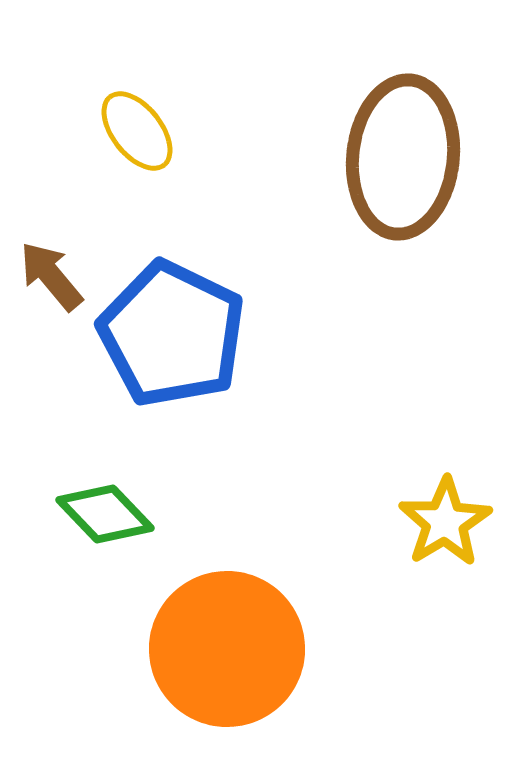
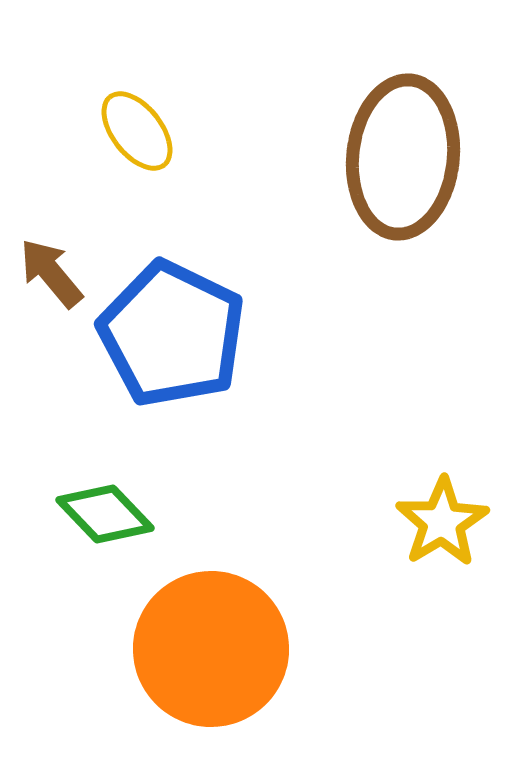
brown arrow: moved 3 px up
yellow star: moved 3 px left
orange circle: moved 16 px left
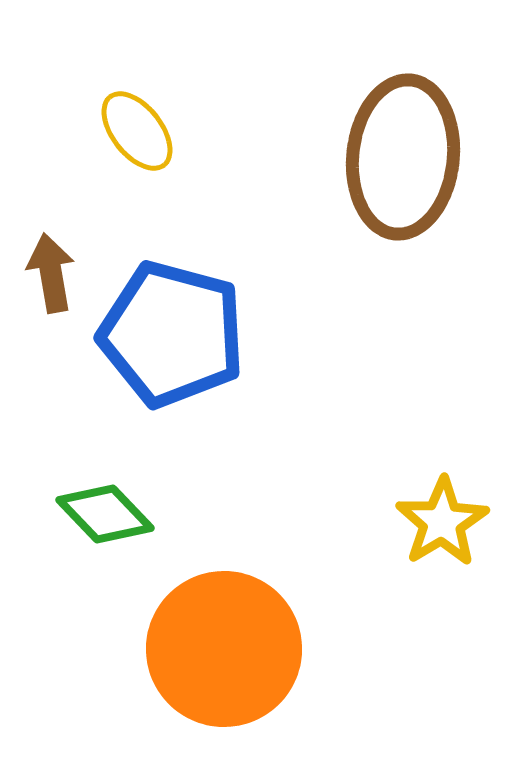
brown arrow: rotated 30 degrees clockwise
blue pentagon: rotated 11 degrees counterclockwise
orange circle: moved 13 px right
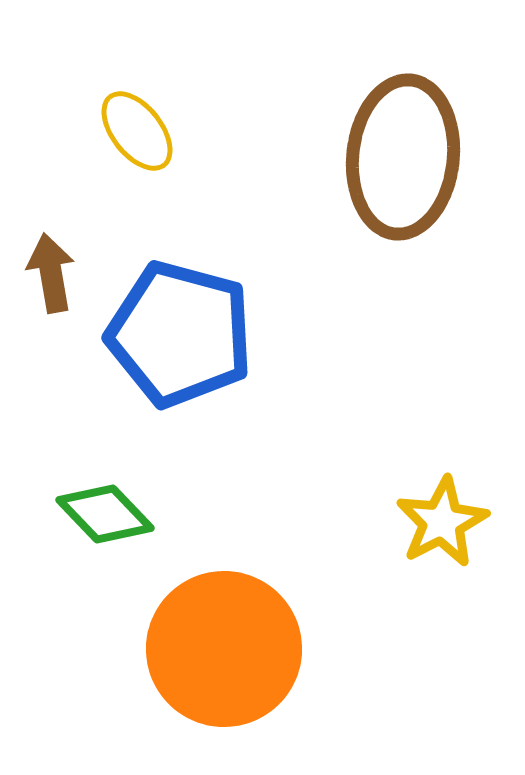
blue pentagon: moved 8 px right
yellow star: rotated 4 degrees clockwise
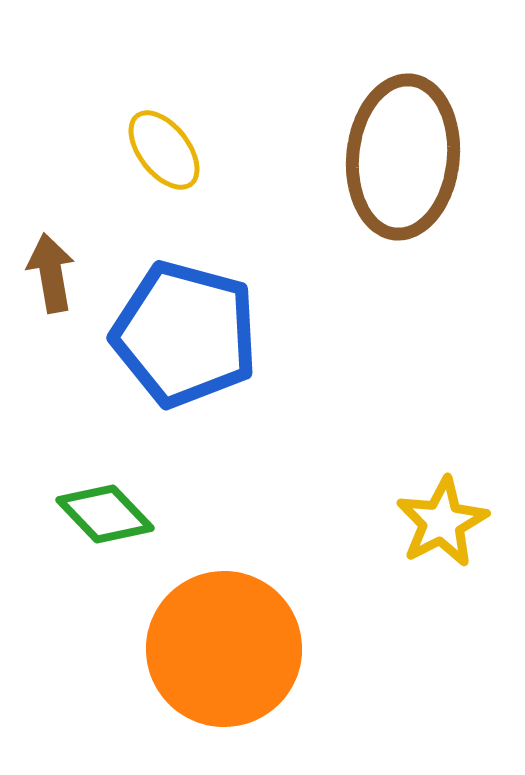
yellow ellipse: moved 27 px right, 19 px down
blue pentagon: moved 5 px right
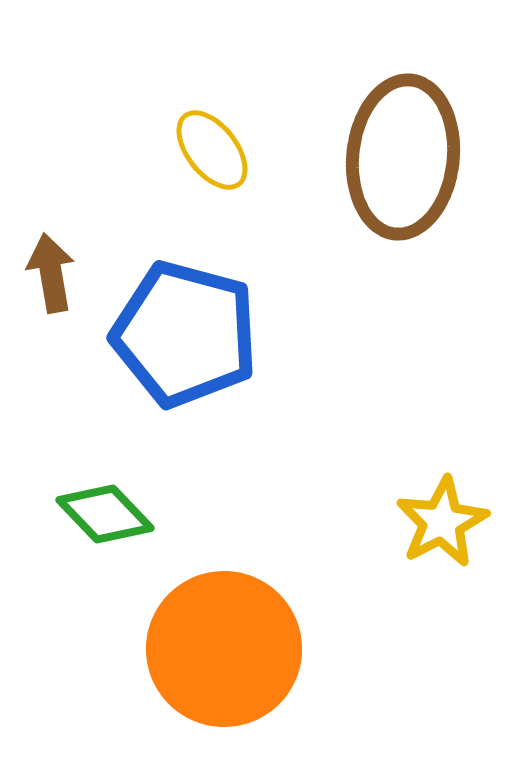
yellow ellipse: moved 48 px right
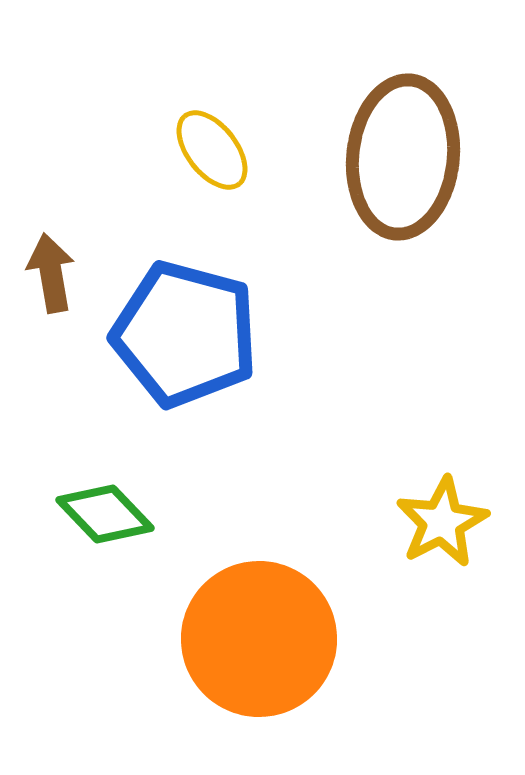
orange circle: moved 35 px right, 10 px up
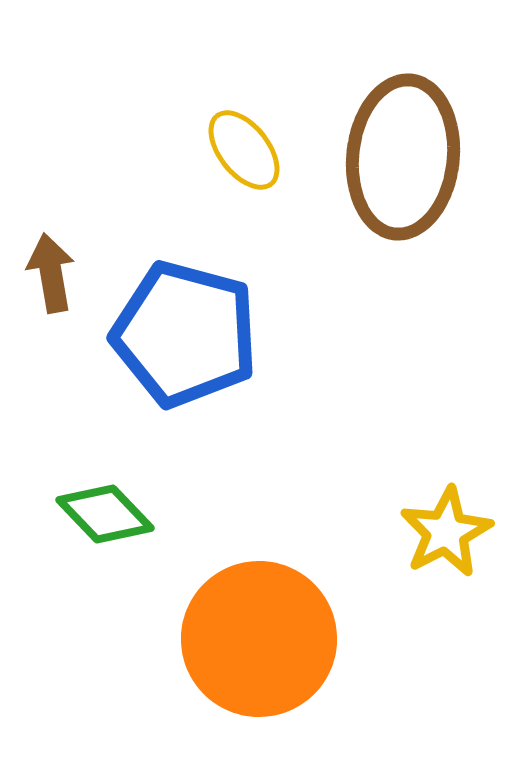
yellow ellipse: moved 32 px right
yellow star: moved 4 px right, 10 px down
